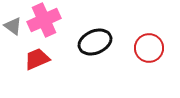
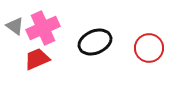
pink cross: moved 1 px left, 8 px down
gray triangle: moved 2 px right
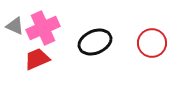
gray triangle: rotated 12 degrees counterclockwise
red circle: moved 3 px right, 5 px up
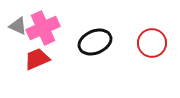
gray triangle: moved 3 px right
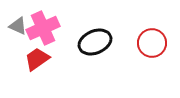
red trapezoid: rotated 12 degrees counterclockwise
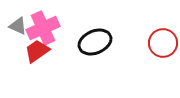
red circle: moved 11 px right
red trapezoid: moved 8 px up
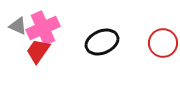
black ellipse: moved 7 px right
red trapezoid: moved 1 px right; rotated 20 degrees counterclockwise
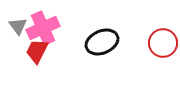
gray triangle: rotated 30 degrees clockwise
red trapezoid: moved 1 px left; rotated 8 degrees counterclockwise
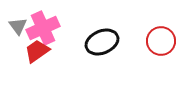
red circle: moved 2 px left, 2 px up
red trapezoid: rotated 28 degrees clockwise
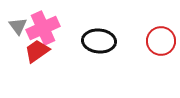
black ellipse: moved 3 px left, 1 px up; rotated 28 degrees clockwise
